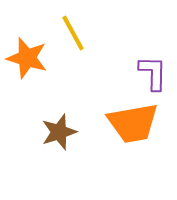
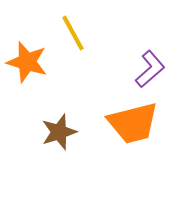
orange star: moved 4 px down
purple L-shape: moved 3 px left, 4 px up; rotated 48 degrees clockwise
orange trapezoid: rotated 4 degrees counterclockwise
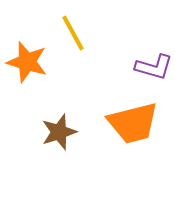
purple L-shape: moved 4 px right, 2 px up; rotated 57 degrees clockwise
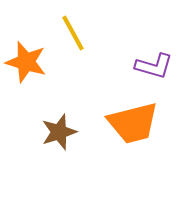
orange star: moved 1 px left
purple L-shape: moved 1 px up
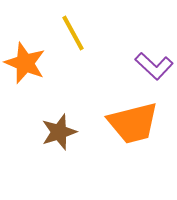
orange star: moved 1 px left, 1 px down; rotated 6 degrees clockwise
purple L-shape: rotated 27 degrees clockwise
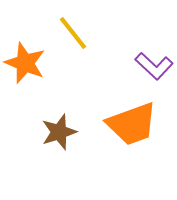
yellow line: rotated 9 degrees counterclockwise
orange trapezoid: moved 1 px left, 1 px down; rotated 6 degrees counterclockwise
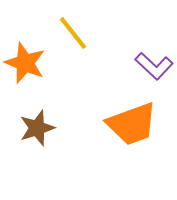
brown star: moved 22 px left, 4 px up
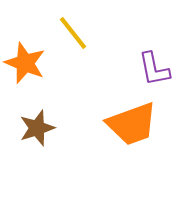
purple L-shape: moved 3 px down; rotated 36 degrees clockwise
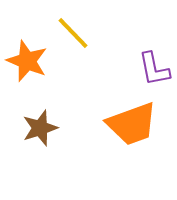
yellow line: rotated 6 degrees counterclockwise
orange star: moved 2 px right, 2 px up
brown star: moved 3 px right
